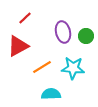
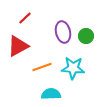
orange line: rotated 12 degrees clockwise
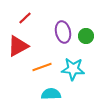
cyan star: moved 1 px down
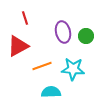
red line: rotated 64 degrees counterclockwise
orange line: moved 1 px up
cyan semicircle: moved 2 px up
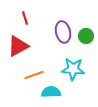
orange line: moved 8 px left, 9 px down
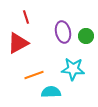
red line: moved 1 px right, 1 px up
red triangle: moved 3 px up
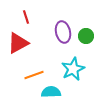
cyan star: rotated 30 degrees counterclockwise
